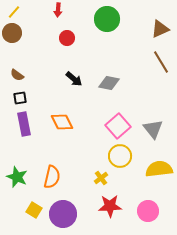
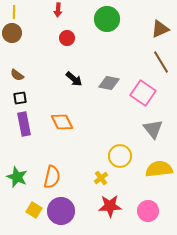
yellow line: rotated 40 degrees counterclockwise
pink square: moved 25 px right, 33 px up; rotated 15 degrees counterclockwise
purple circle: moved 2 px left, 3 px up
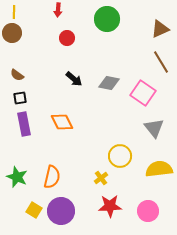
gray triangle: moved 1 px right, 1 px up
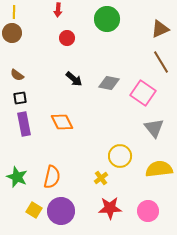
red star: moved 2 px down
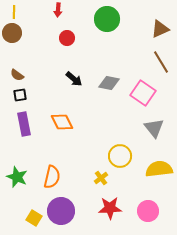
black square: moved 3 px up
yellow square: moved 8 px down
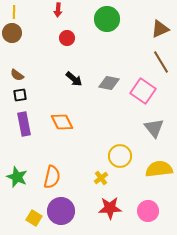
pink square: moved 2 px up
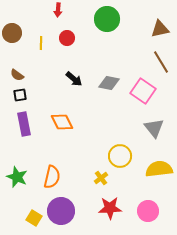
yellow line: moved 27 px right, 31 px down
brown triangle: rotated 12 degrees clockwise
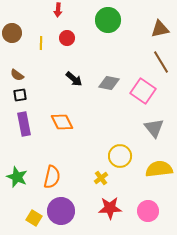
green circle: moved 1 px right, 1 px down
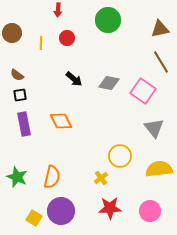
orange diamond: moved 1 px left, 1 px up
pink circle: moved 2 px right
